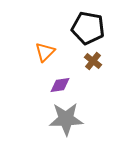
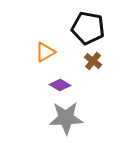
orange triangle: rotated 15 degrees clockwise
purple diamond: rotated 40 degrees clockwise
gray star: moved 1 px up
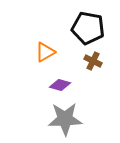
brown cross: rotated 12 degrees counterclockwise
purple diamond: rotated 15 degrees counterclockwise
gray star: moved 1 px left, 1 px down
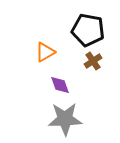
black pentagon: moved 2 px down
brown cross: rotated 30 degrees clockwise
purple diamond: rotated 55 degrees clockwise
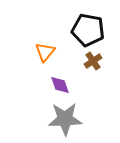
orange triangle: rotated 20 degrees counterclockwise
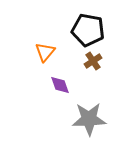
gray star: moved 24 px right
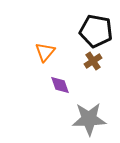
black pentagon: moved 8 px right, 1 px down
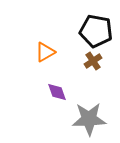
orange triangle: rotated 20 degrees clockwise
purple diamond: moved 3 px left, 7 px down
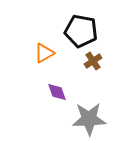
black pentagon: moved 15 px left
orange triangle: moved 1 px left, 1 px down
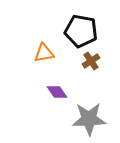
orange triangle: rotated 20 degrees clockwise
brown cross: moved 2 px left
purple diamond: rotated 15 degrees counterclockwise
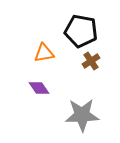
purple diamond: moved 18 px left, 4 px up
gray star: moved 7 px left, 4 px up
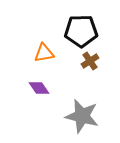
black pentagon: rotated 12 degrees counterclockwise
brown cross: moved 1 px left
gray star: moved 1 px down; rotated 16 degrees clockwise
